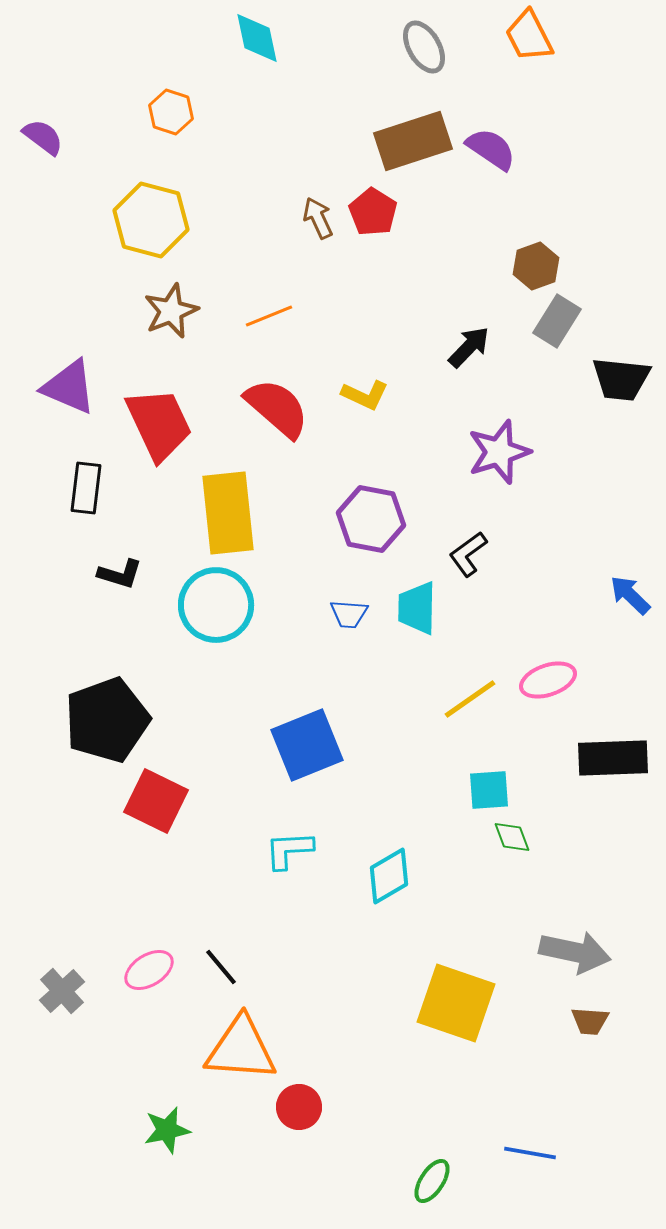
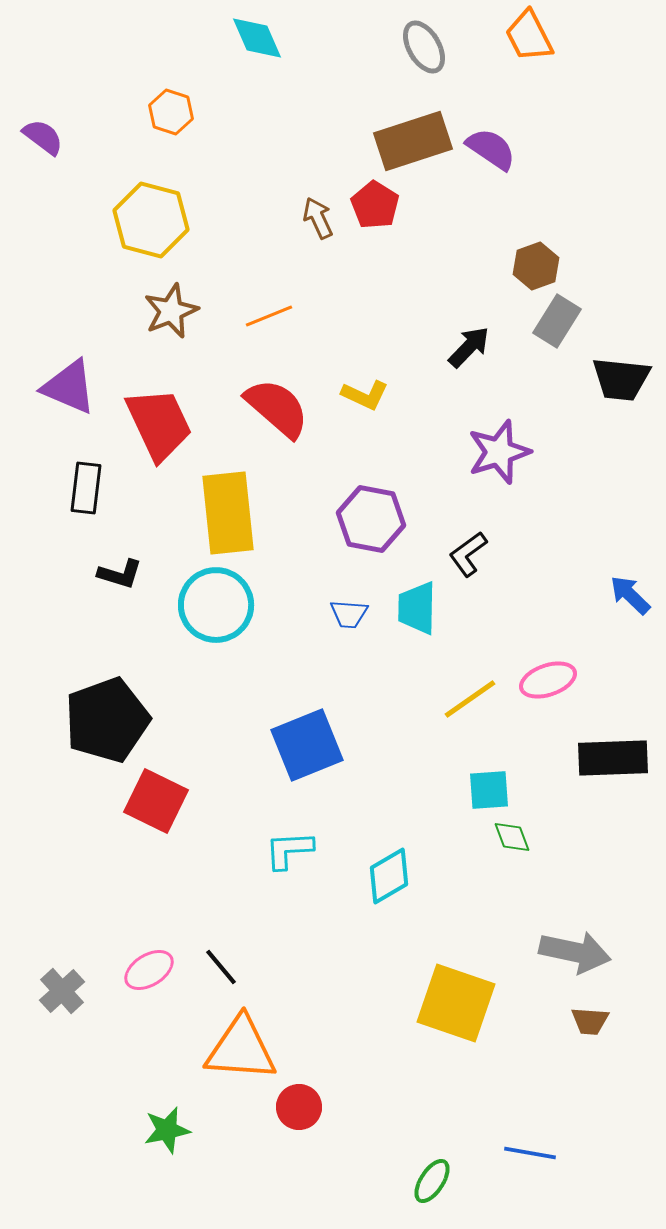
cyan diamond at (257, 38): rotated 12 degrees counterclockwise
red pentagon at (373, 212): moved 2 px right, 7 px up
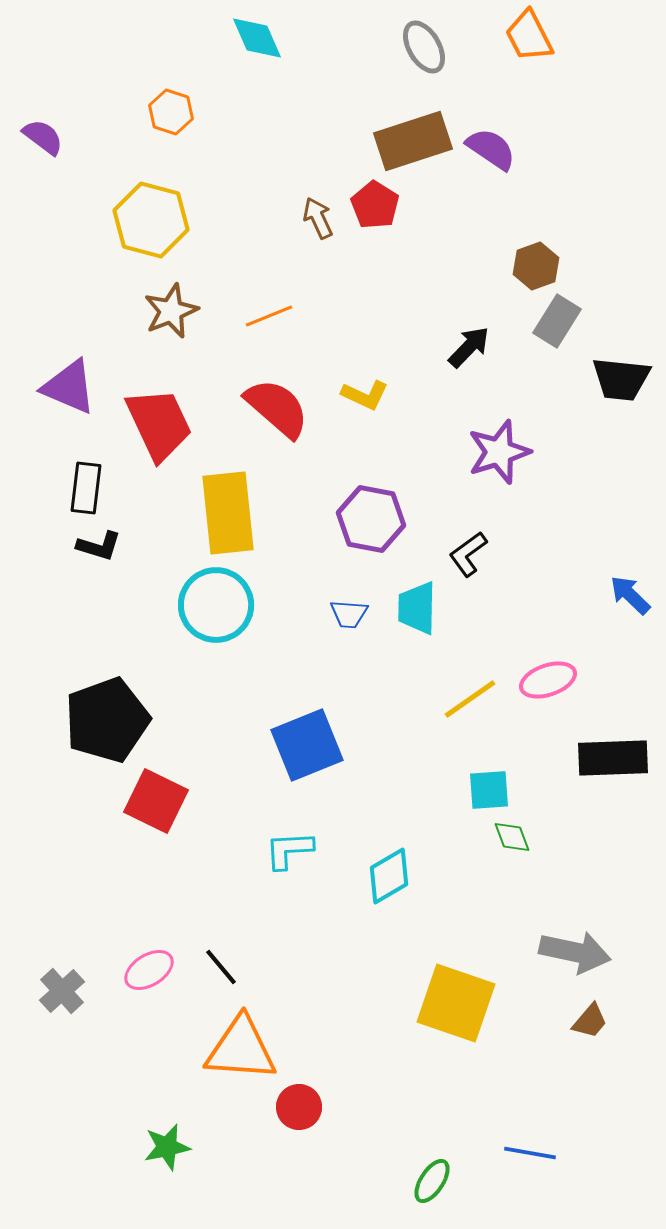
black L-shape at (120, 574): moved 21 px left, 28 px up
brown trapezoid at (590, 1021): rotated 54 degrees counterclockwise
green star at (167, 1130): moved 17 px down
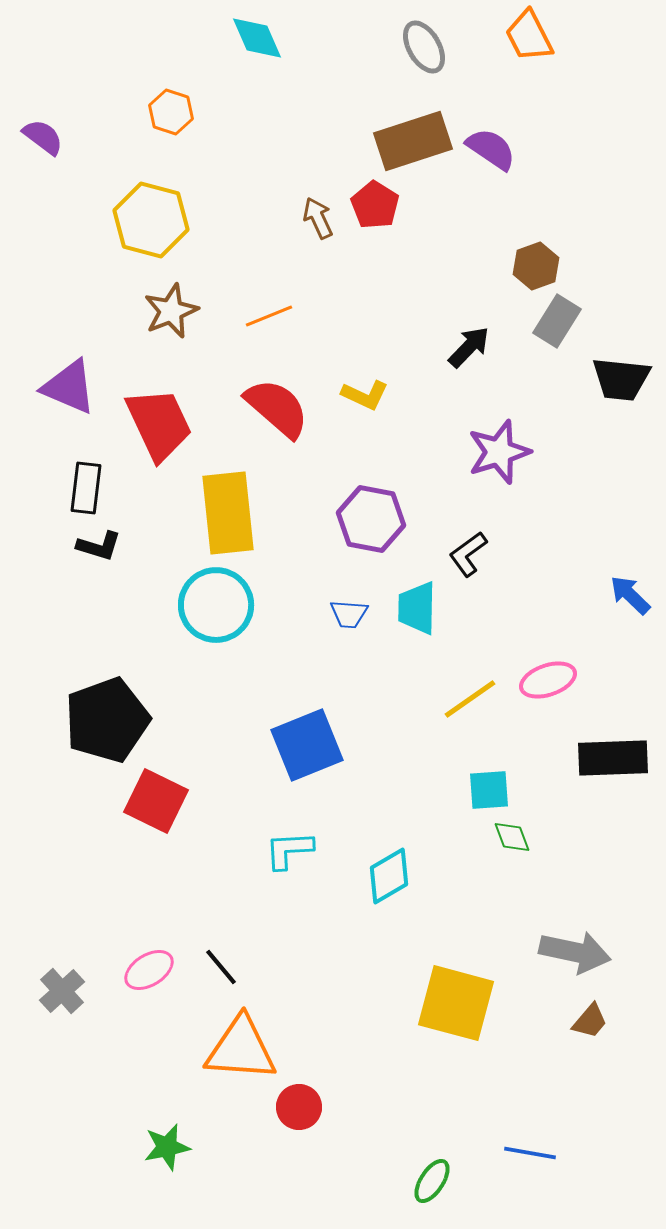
yellow square at (456, 1003): rotated 4 degrees counterclockwise
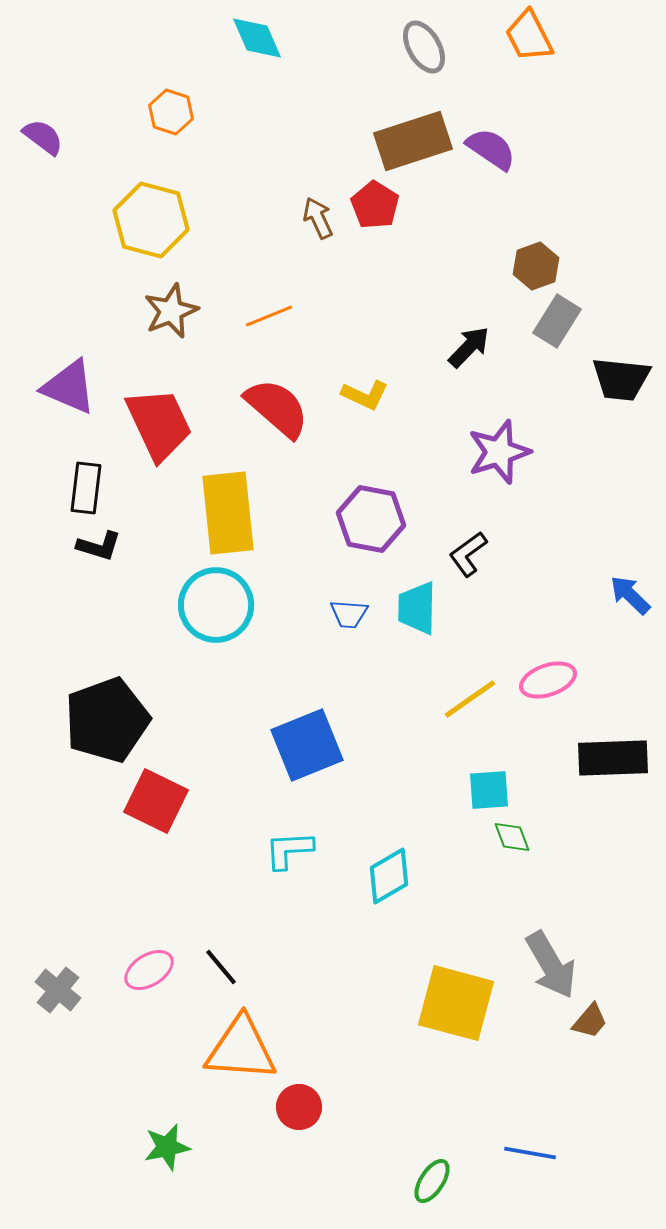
gray arrow at (575, 952): moved 24 px left, 13 px down; rotated 48 degrees clockwise
gray cross at (62, 991): moved 4 px left, 1 px up; rotated 9 degrees counterclockwise
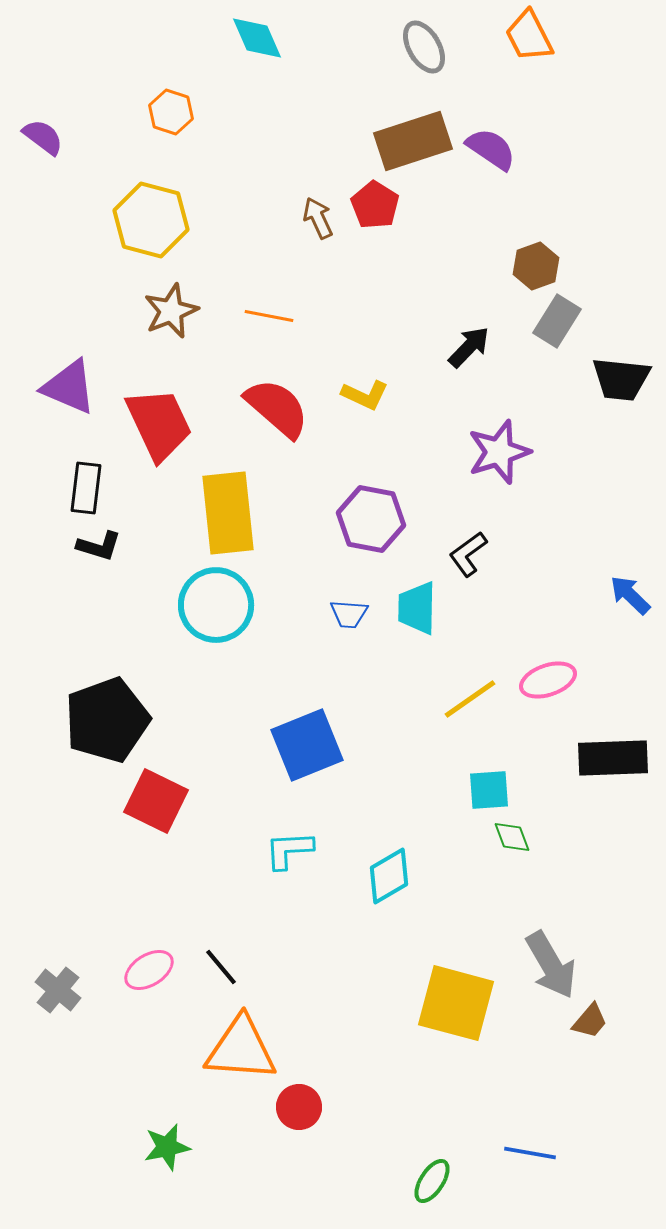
orange line at (269, 316): rotated 33 degrees clockwise
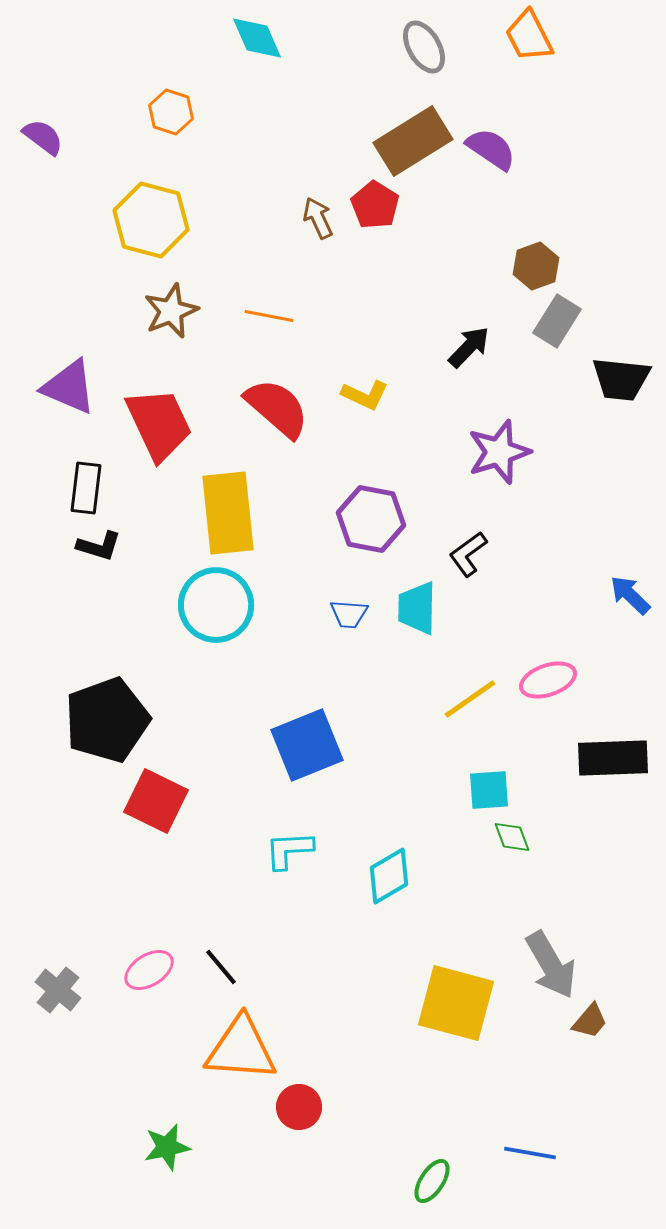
brown rectangle at (413, 141): rotated 14 degrees counterclockwise
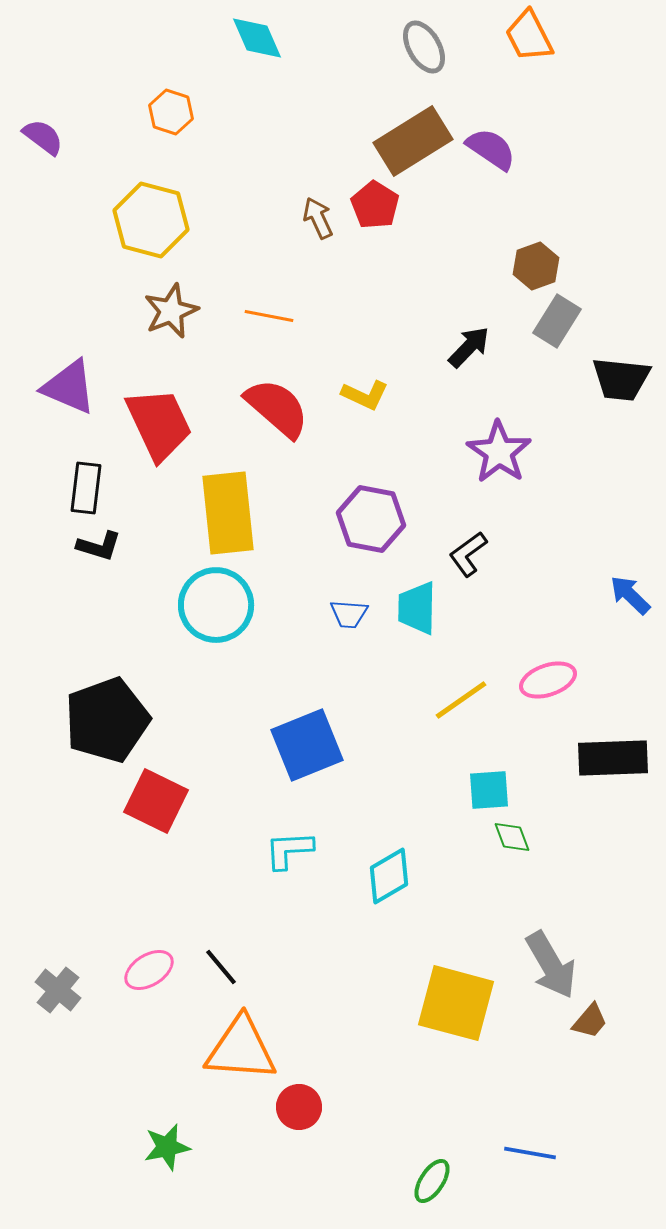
purple star at (499, 452): rotated 20 degrees counterclockwise
yellow line at (470, 699): moved 9 px left, 1 px down
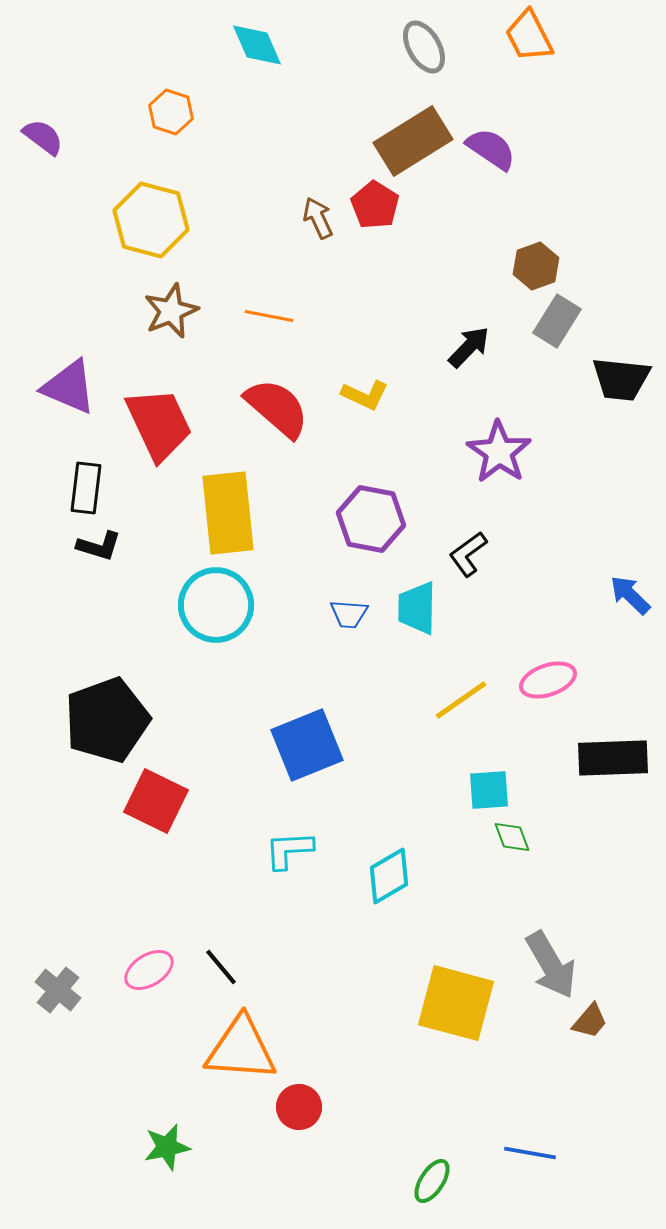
cyan diamond at (257, 38): moved 7 px down
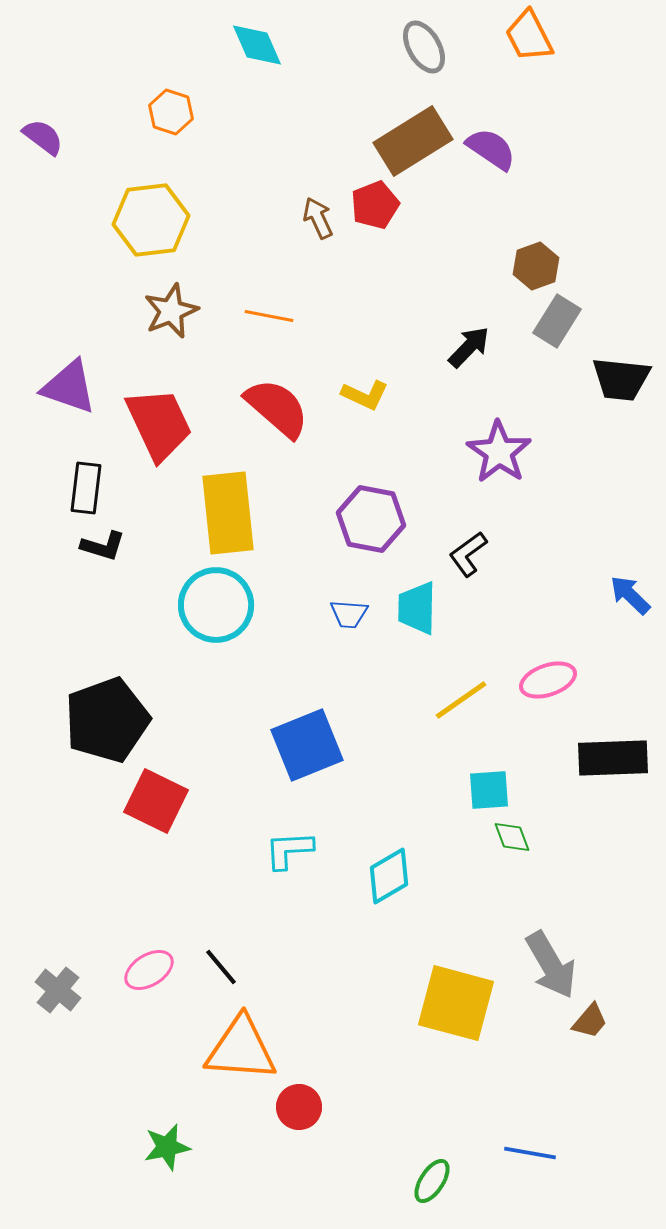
red pentagon at (375, 205): rotated 18 degrees clockwise
yellow hexagon at (151, 220): rotated 22 degrees counterclockwise
purple triangle at (69, 387): rotated 4 degrees counterclockwise
black L-shape at (99, 546): moved 4 px right
